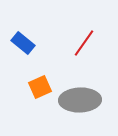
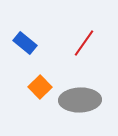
blue rectangle: moved 2 px right
orange square: rotated 20 degrees counterclockwise
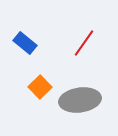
gray ellipse: rotated 6 degrees counterclockwise
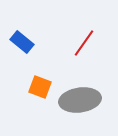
blue rectangle: moved 3 px left, 1 px up
orange square: rotated 25 degrees counterclockwise
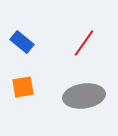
orange square: moved 17 px left; rotated 30 degrees counterclockwise
gray ellipse: moved 4 px right, 4 px up
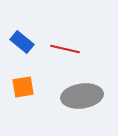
red line: moved 19 px left, 6 px down; rotated 68 degrees clockwise
gray ellipse: moved 2 px left
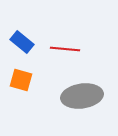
red line: rotated 8 degrees counterclockwise
orange square: moved 2 px left, 7 px up; rotated 25 degrees clockwise
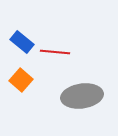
red line: moved 10 px left, 3 px down
orange square: rotated 25 degrees clockwise
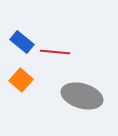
gray ellipse: rotated 24 degrees clockwise
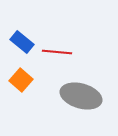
red line: moved 2 px right
gray ellipse: moved 1 px left
